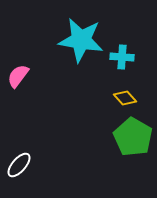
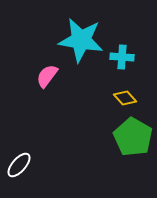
pink semicircle: moved 29 px right
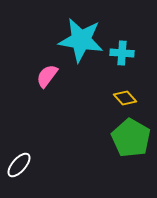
cyan cross: moved 4 px up
green pentagon: moved 2 px left, 1 px down
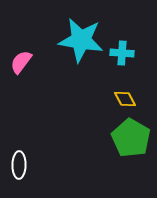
pink semicircle: moved 26 px left, 14 px up
yellow diamond: moved 1 px down; rotated 15 degrees clockwise
white ellipse: rotated 40 degrees counterclockwise
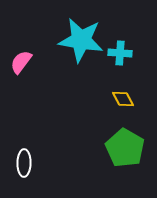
cyan cross: moved 2 px left
yellow diamond: moved 2 px left
green pentagon: moved 6 px left, 10 px down
white ellipse: moved 5 px right, 2 px up
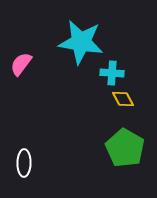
cyan star: moved 2 px down
cyan cross: moved 8 px left, 20 px down
pink semicircle: moved 2 px down
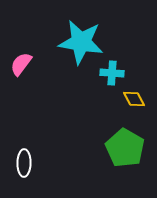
yellow diamond: moved 11 px right
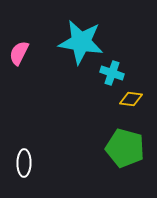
pink semicircle: moved 2 px left, 11 px up; rotated 10 degrees counterclockwise
cyan cross: rotated 15 degrees clockwise
yellow diamond: moved 3 px left; rotated 55 degrees counterclockwise
green pentagon: rotated 15 degrees counterclockwise
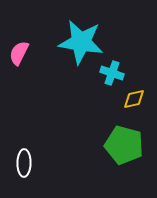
yellow diamond: moved 3 px right; rotated 20 degrees counterclockwise
green pentagon: moved 1 px left, 3 px up
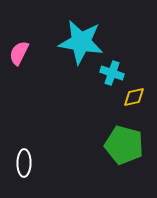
yellow diamond: moved 2 px up
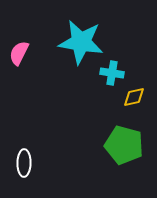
cyan cross: rotated 10 degrees counterclockwise
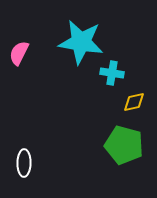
yellow diamond: moved 5 px down
